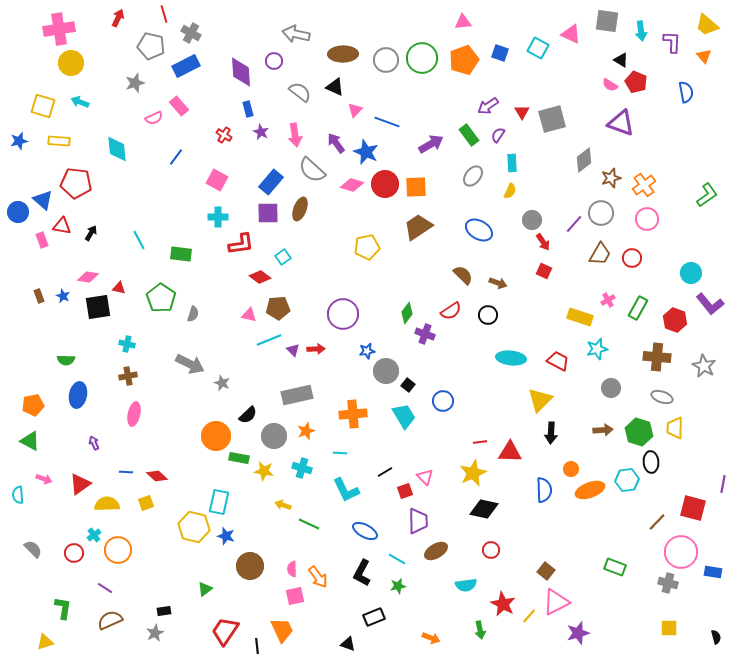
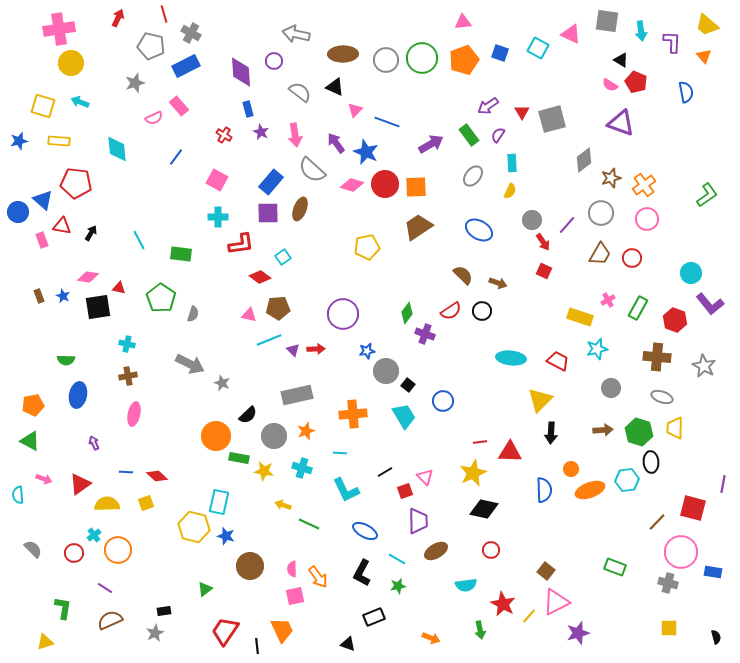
purple line at (574, 224): moved 7 px left, 1 px down
black circle at (488, 315): moved 6 px left, 4 px up
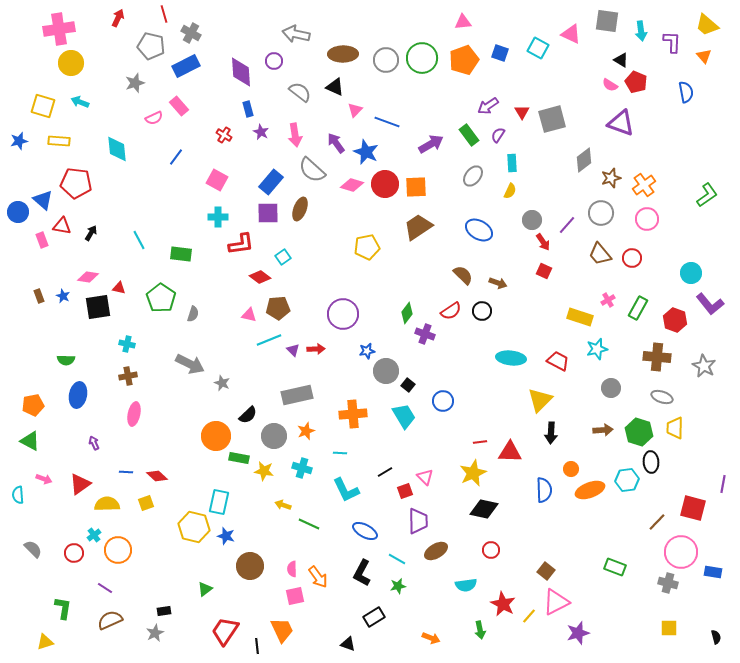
brown trapezoid at (600, 254): rotated 110 degrees clockwise
black rectangle at (374, 617): rotated 10 degrees counterclockwise
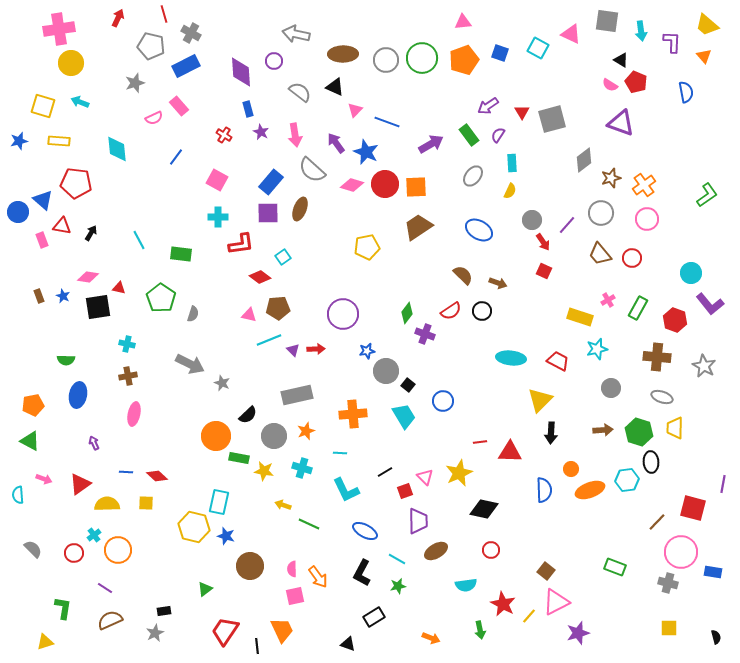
yellow star at (473, 473): moved 14 px left
yellow square at (146, 503): rotated 21 degrees clockwise
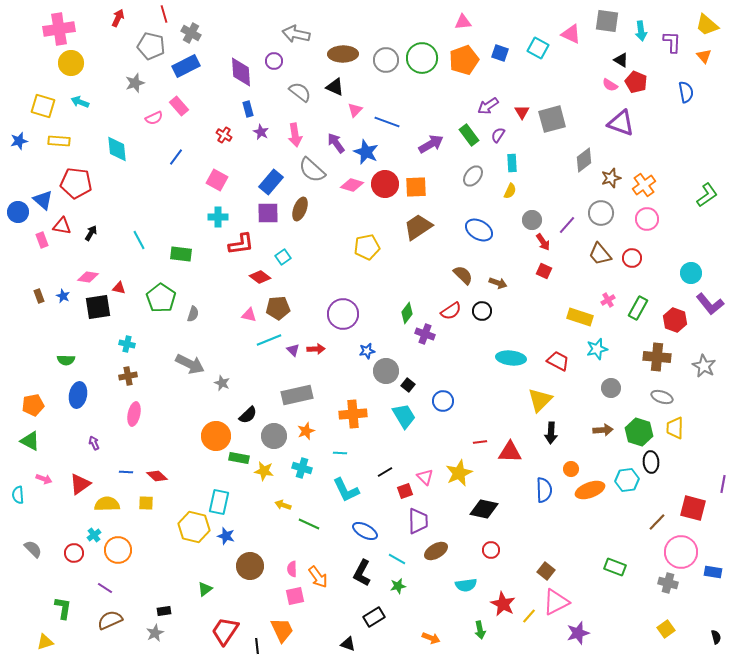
yellow square at (669, 628): moved 3 px left, 1 px down; rotated 36 degrees counterclockwise
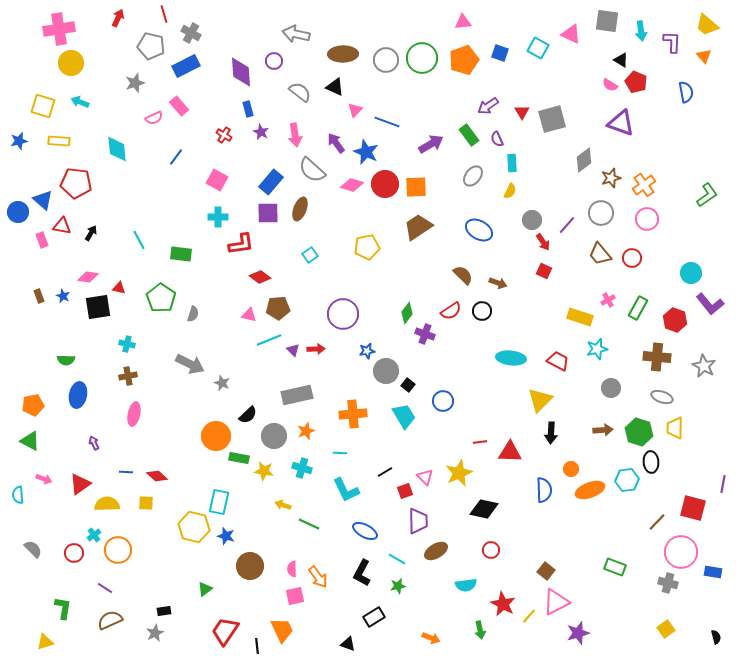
purple semicircle at (498, 135): moved 1 px left, 4 px down; rotated 56 degrees counterclockwise
cyan square at (283, 257): moved 27 px right, 2 px up
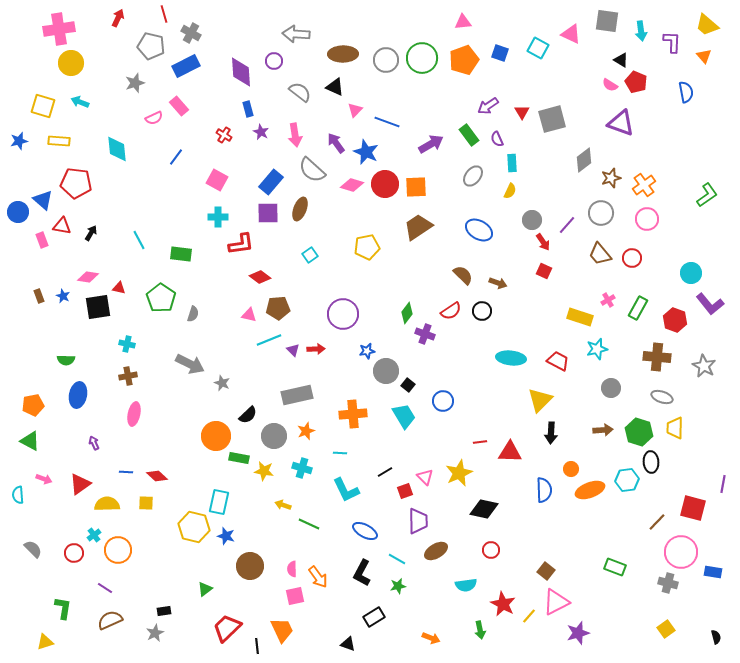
gray arrow at (296, 34): rotated 8 degrees counterclockwise
red trapezoid at (225, 631): moved 2 px right, 3 px up; rotated 12 degrees clockwise
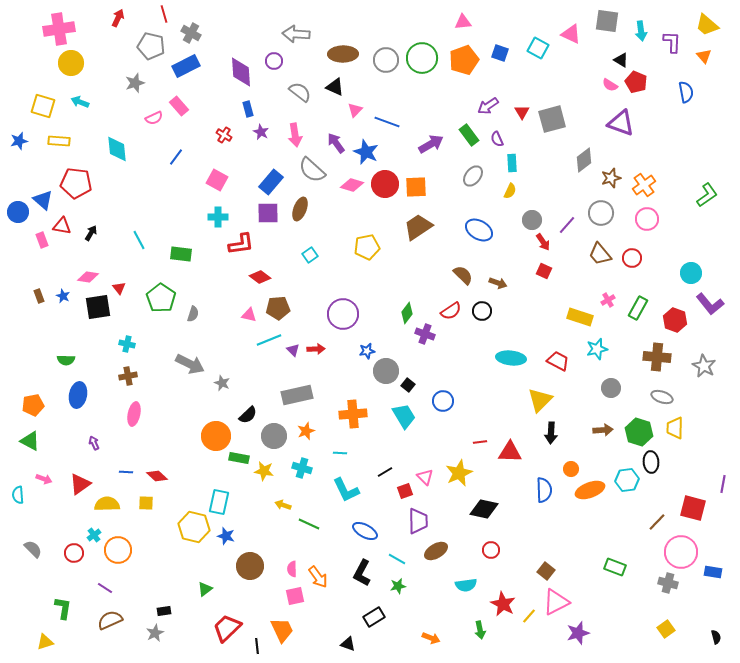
red triangle at (119, 288): rotated 40 degrees clockwise
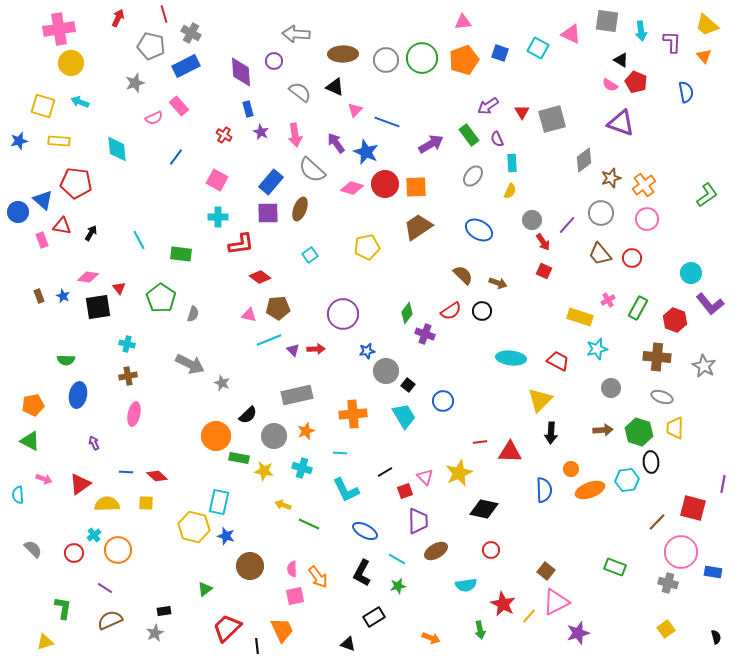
pink diamond at (352, 185): moved 3 px down
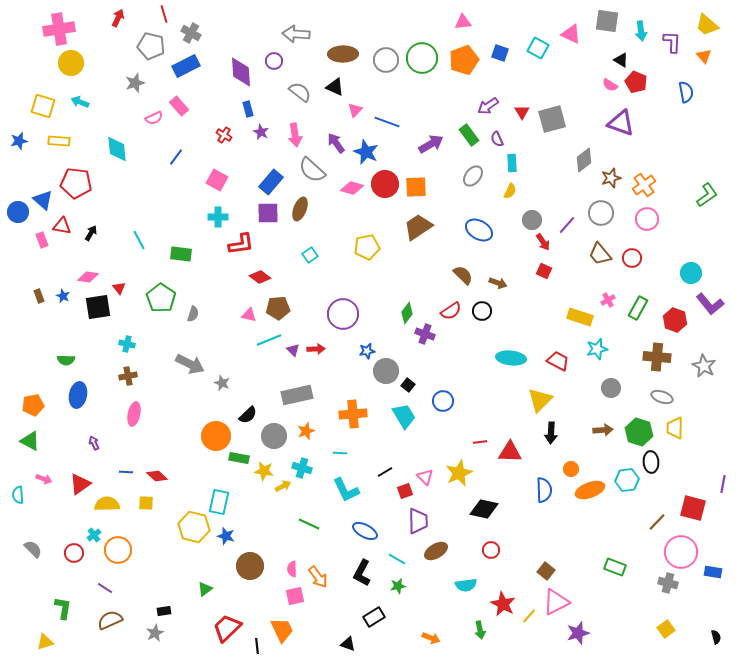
yellow arrow at (283, 505): moved 19 px up; rotated 133 degrees clockwise
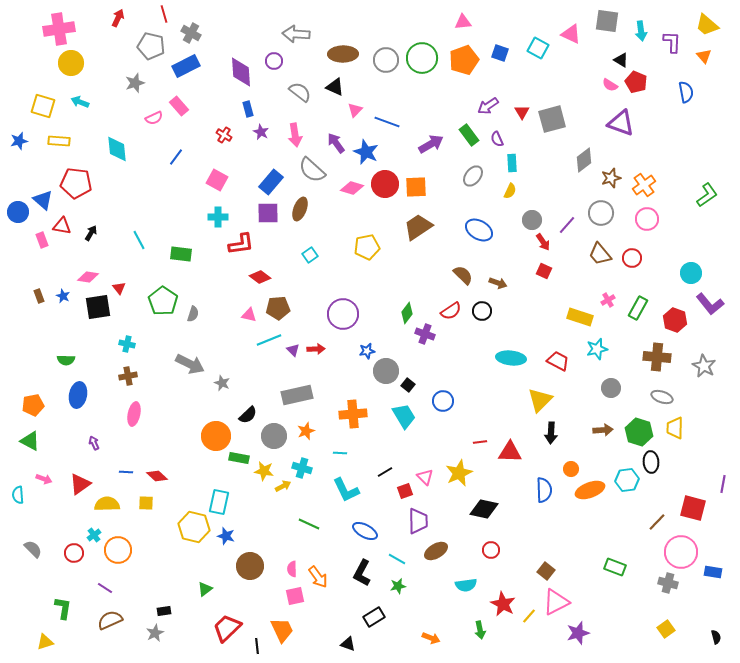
green pentagon at (161, 298): moved 2 px right, 3 px down
